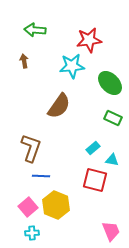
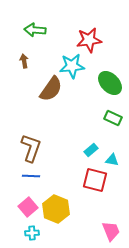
brown semicircle: moved 8 px left, 17 px up
cyan rectangle: moved 2 px left, 2 px down
blue line: moved 10 px left
yellow hexagon: moved 4 px down
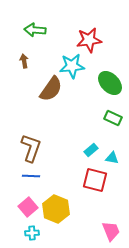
cyan triangle: moved 2 px up
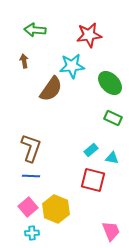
red star: moved 5 px up
red square: moved 2 px left
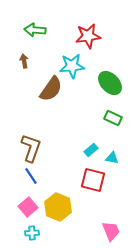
red star: moved 1 px left, 1 px down
blue line: rotated 54 degrees clockwise
yellow hexagon: moved 2 px right, 2 px up
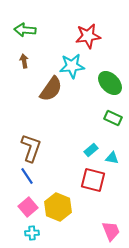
green arrow: moved 10 px left
blue line: moved 4 px left
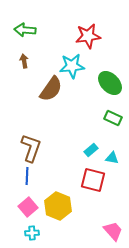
blue line: rotated 36 degrees clockwise
yellow hexagon: moved 1 px up
pink trapezoid: moved 2 px right; rotated 20 degrees counterclockwise
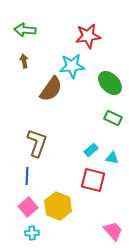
brown L-shape: moved 6 px right, 5 px up
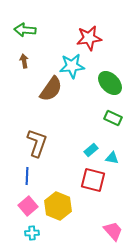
red star: moved 1 px right, 2 px down
pink square: moved 1 px up
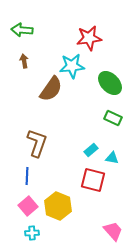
green arrow: moved 3 px left
